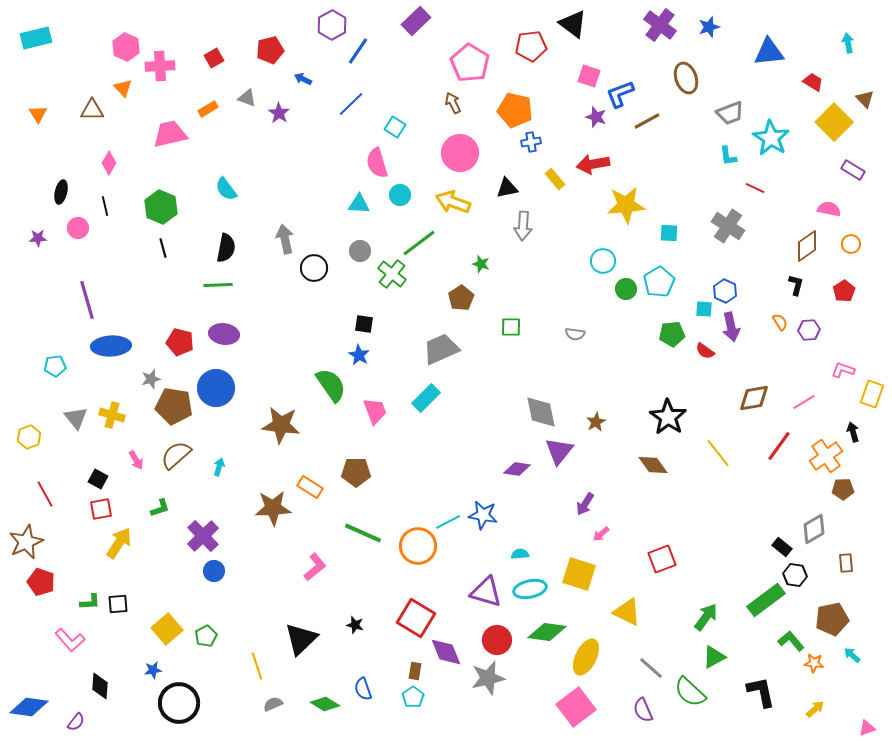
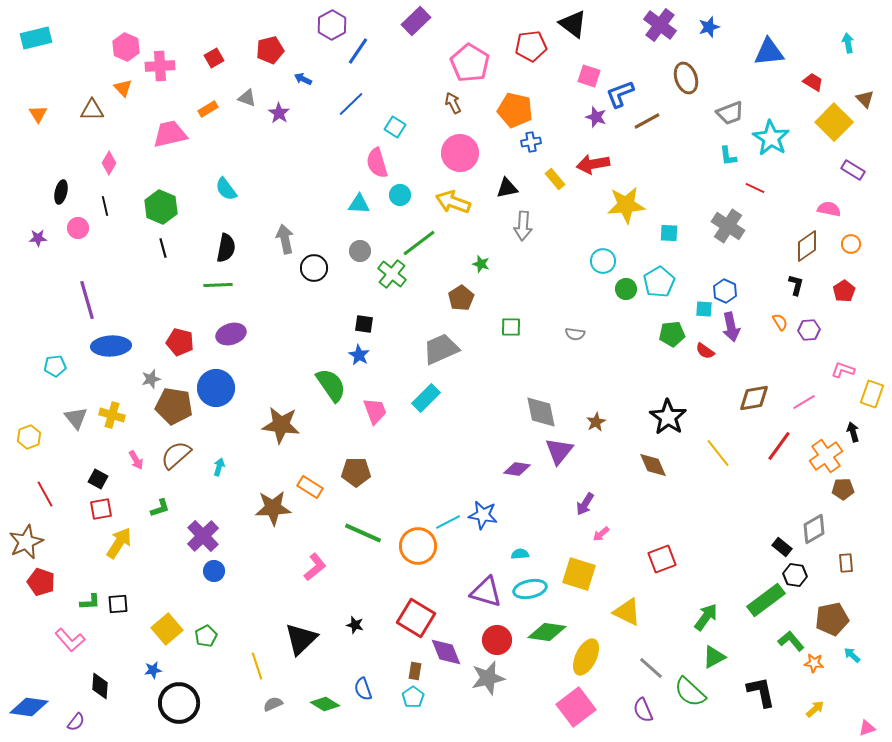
purple ellipse at (224, 334): moved 7 px right; rotated 24 degrees counterclockwise
brown diamond at (653, 465): rotated 12 degrees clockwise
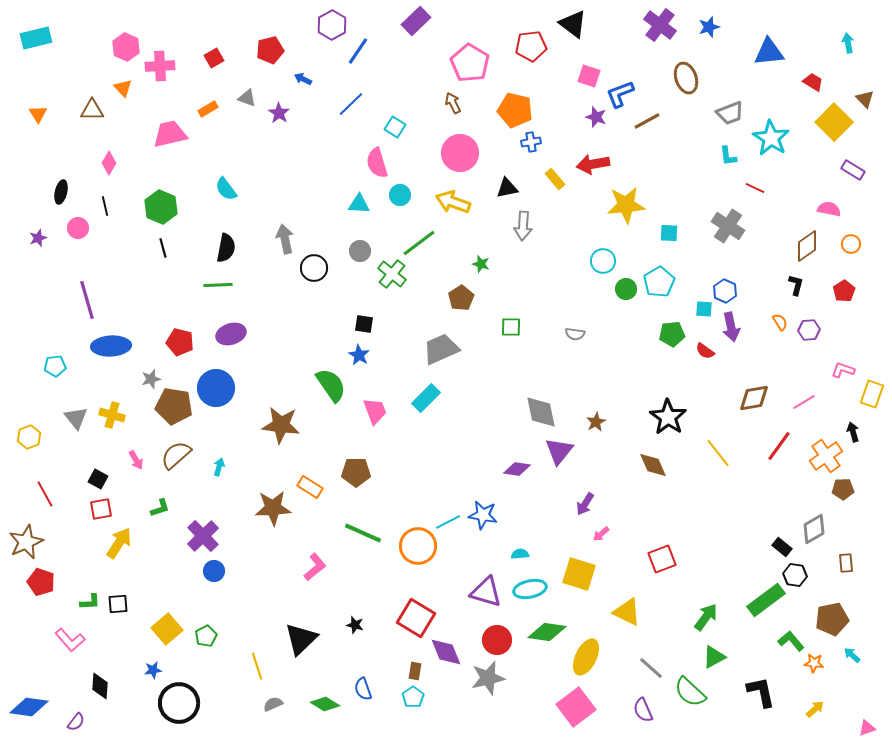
purple star at (38, 238): rotated 18 degrees counterclockwise
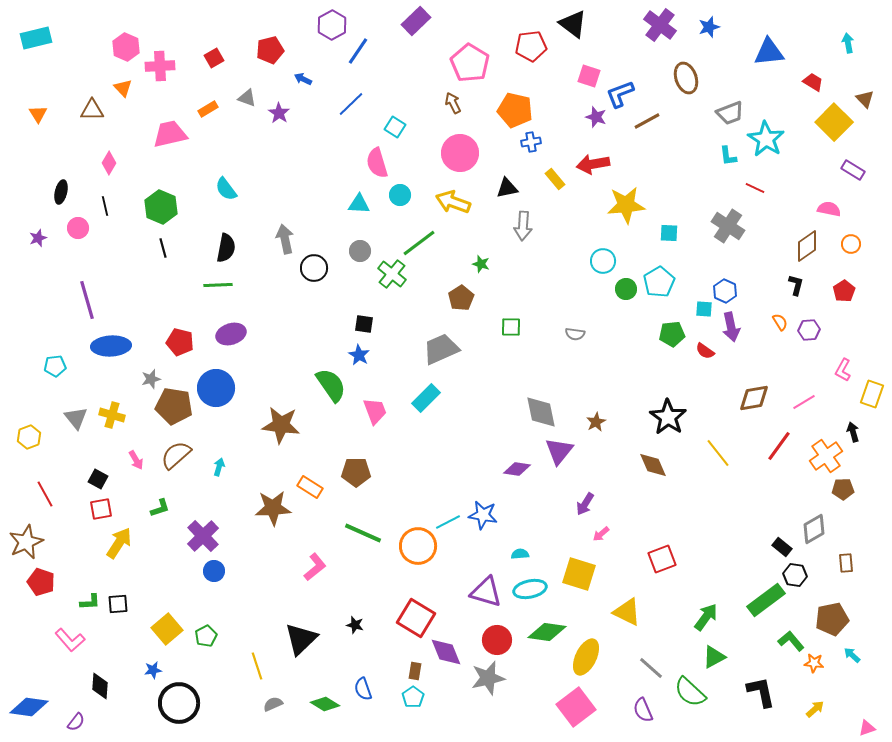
cyan star at (771, 138): moved 5 px left, 1 px down
pink L-shape at (843, 370): rotated 80 degrees counterclockwise
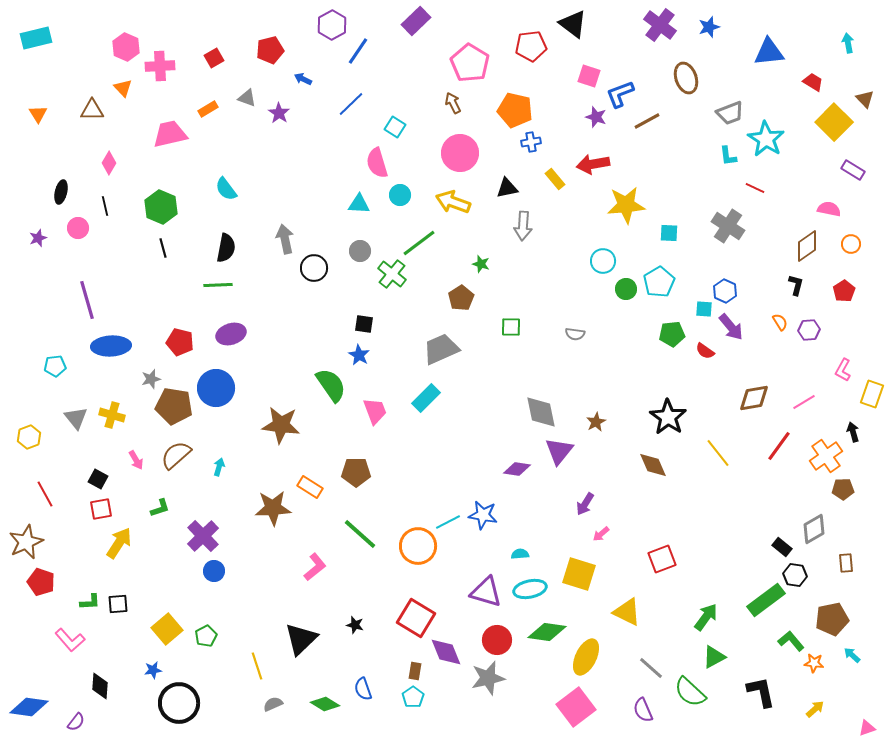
purple arrow at (731, 327): rotated 28 degrees counterclockwise
green line at (363, 533): moved 3 px left, 1 px down; rotated 18 degrees clockwise
